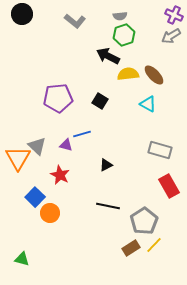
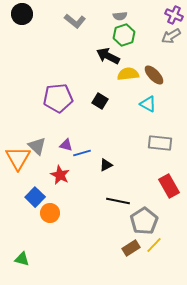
blue line: moved 19 px down
gray rectangle: moved 7 px up; rotated 10 degrees counterclockwise
black line: moved 10 px right, 5 px up
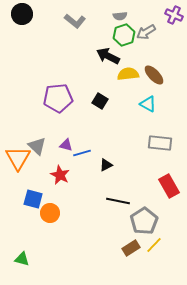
gray arrow: moved 25 px left, 4 px up
blue square: moved 2 px left, 2 px down; rotated 30 degrees counterclockwise
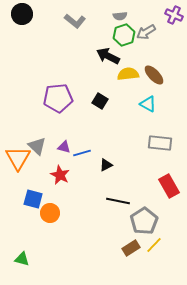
purple triangle: moved 2 px left, 2 px down
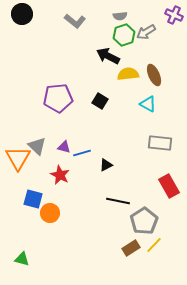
brown ellipse: rotated 20 degrees clockwise
